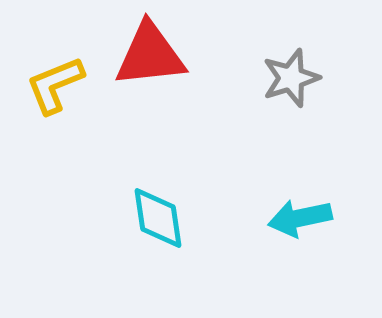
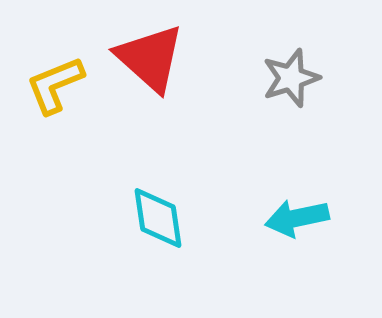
red triangle: moved 3 px down; rotated 48 degrees clockwise
cyan arrow: moved 3 px left
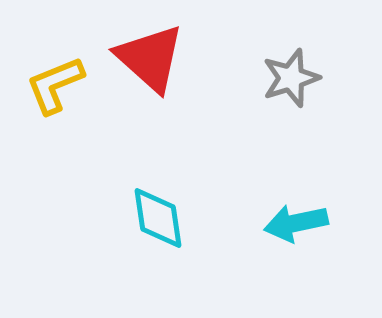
cyan arrow: moved 1 px left, 5 px down
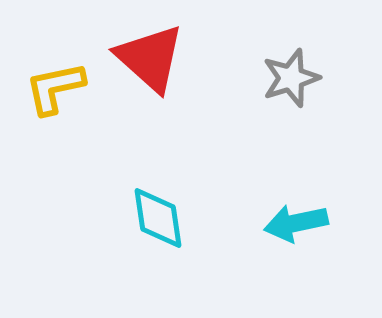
yellow L-shape: moved 3 px down; rotated 10 degrees clockwise
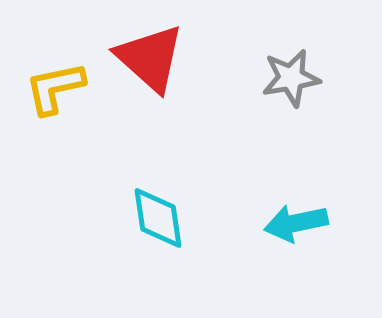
gray star: rotated 8 degrees clockwise
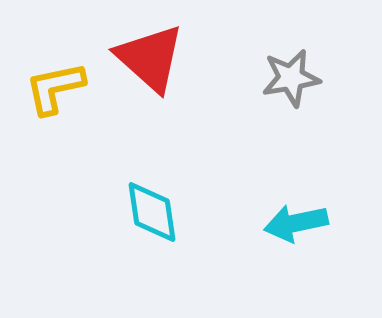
cyan diamond: moved 6 px left, 6 px up
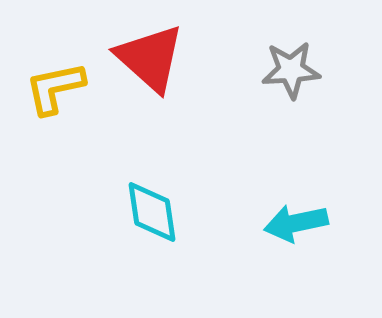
gray star: moved 8 px up; rotated 6 degrees clockwise
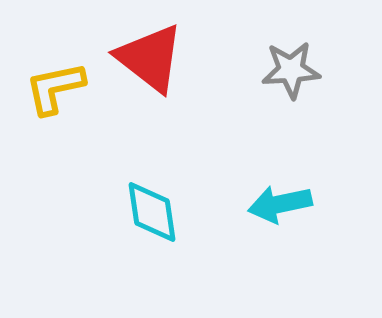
red triangle: rotated 4 degrees counterclockwise
cyan arrow: moved 16 px left, 19 px up
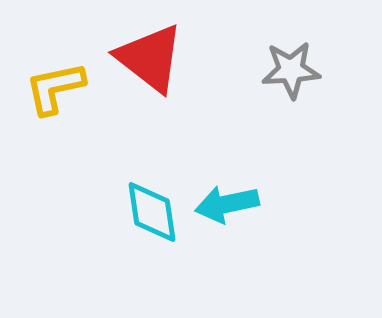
cyan arrow: moved 53 px left
